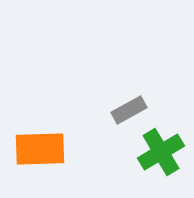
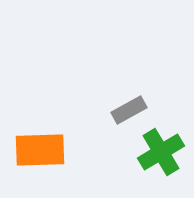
orange rectangle: moved 1 px down
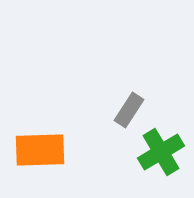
gray rectangle: rotated 28 degrees counterclockwise
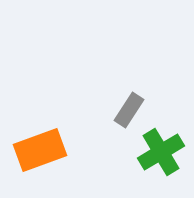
orange rectangle: rotated 18 degrees counterclockwise
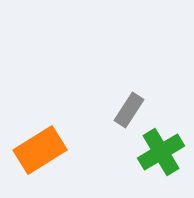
orange rectangle: rotated 12 degrees counterclockwise
